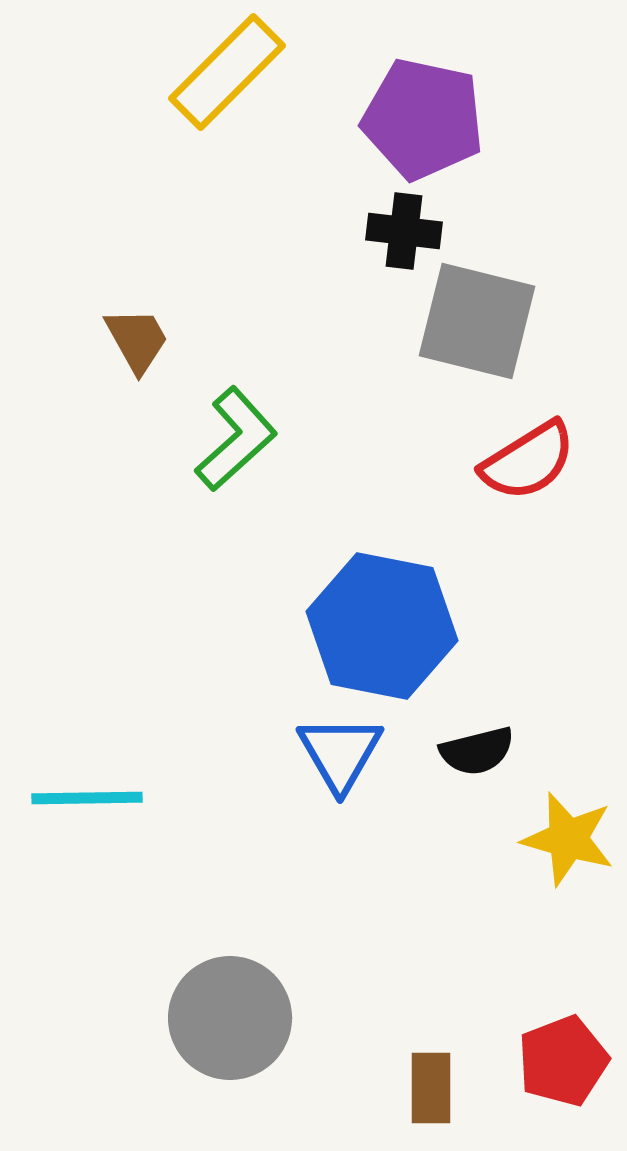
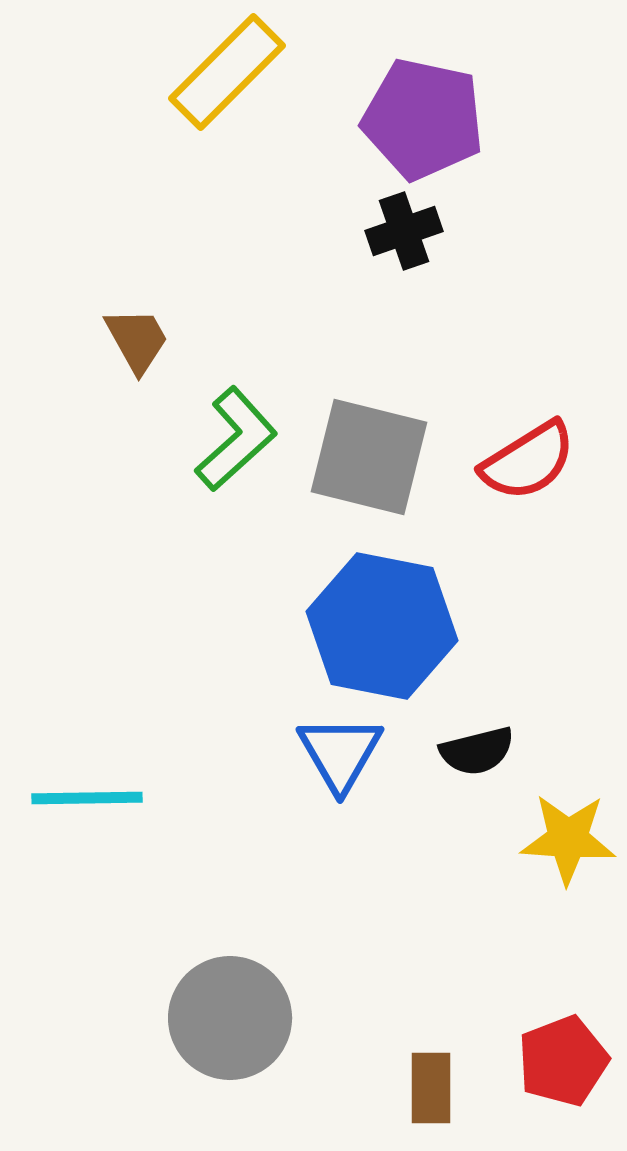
black cross: rotated 26 degrees counterclockwise
gray square: moved 108 px left, 136 px down
yellow star: rotated 12 degrees counterclockwise
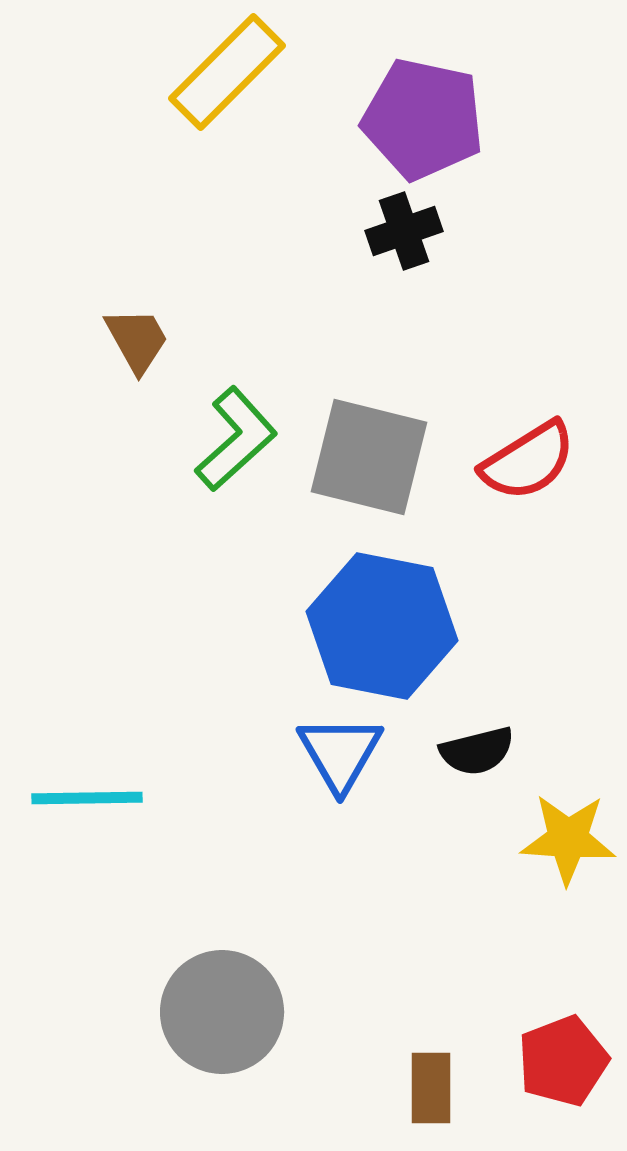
gray circle: moved 8 px left, 6 px up
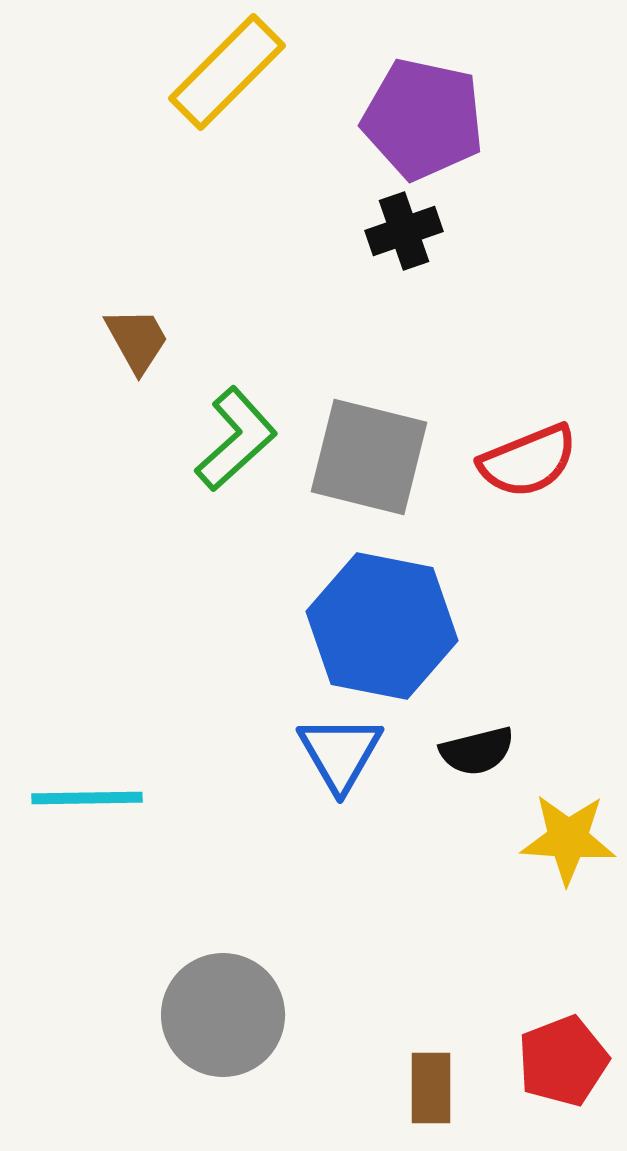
red semicircle: rotated 10 degrees clockwise
gray circle: moved 1 px right, 3 px down
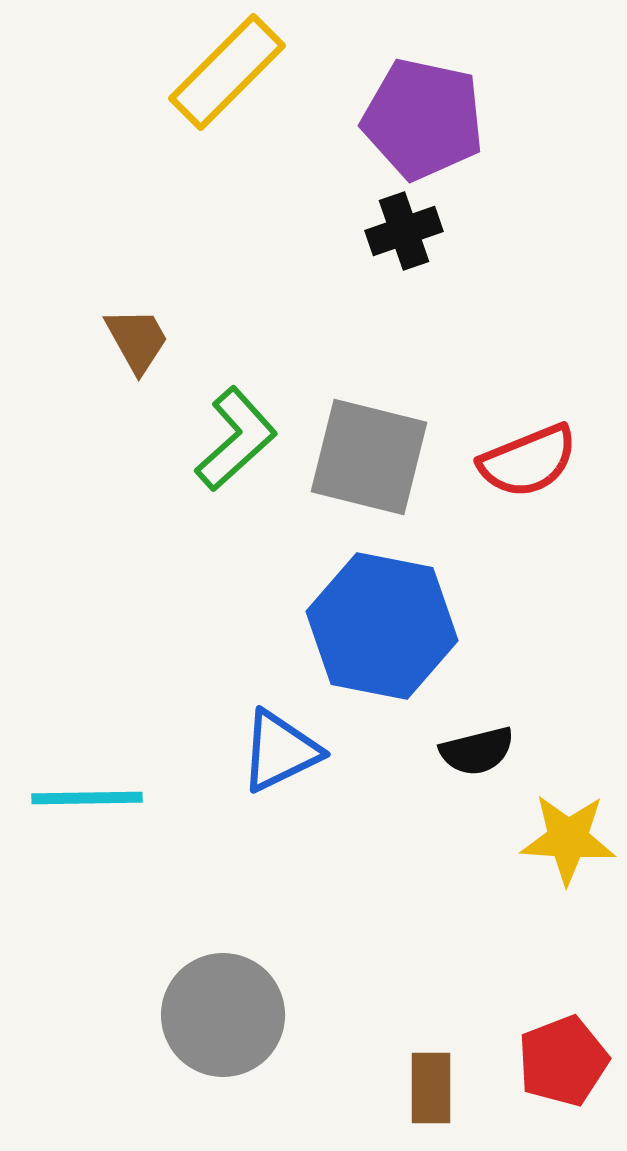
blue triangle: moved 60 px left, 2 px up; rotated 34 degrees clockwise
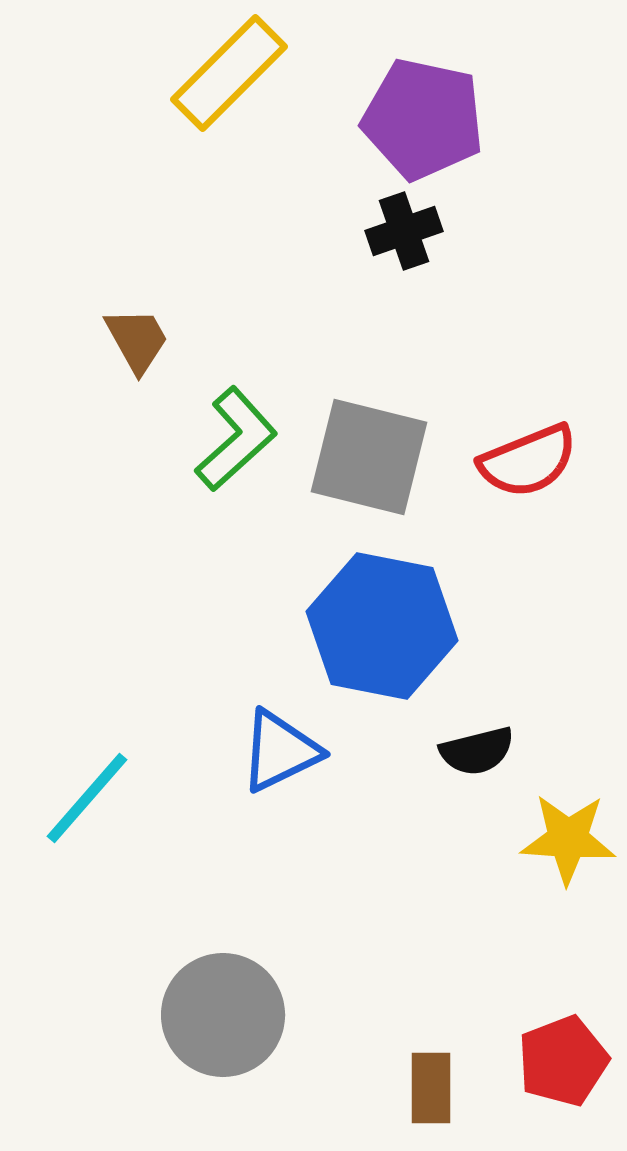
yellow rectangle: moved 2 px right, 1 px down
cyan line: rotated 48 degrees counterclockwise
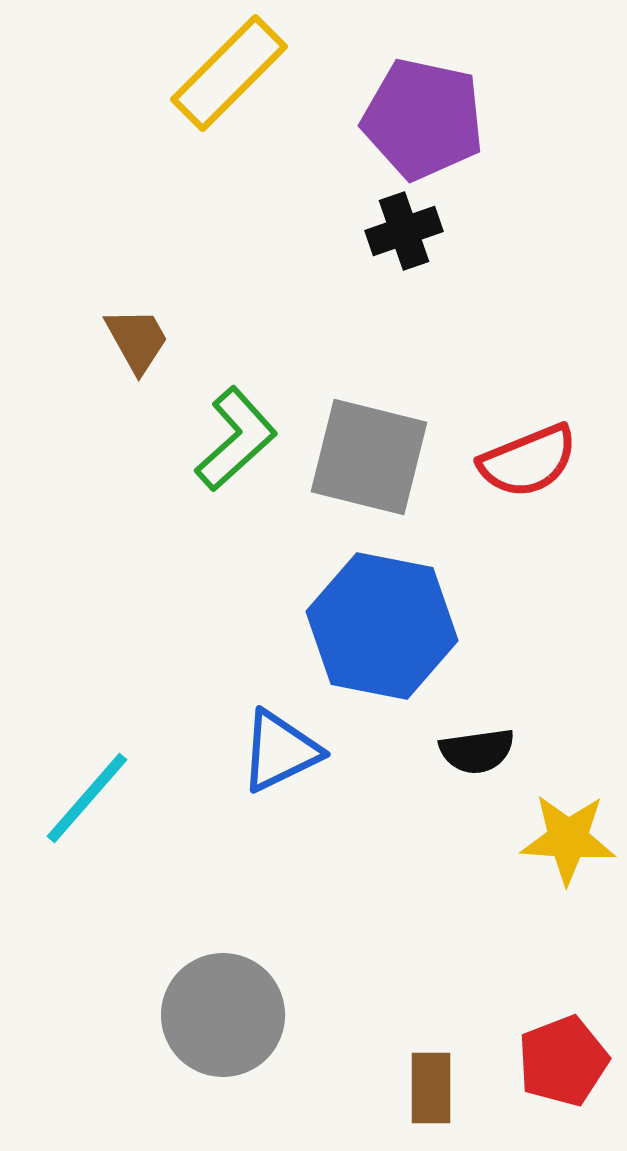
black semicircle: rotated 6 degrees clockwise
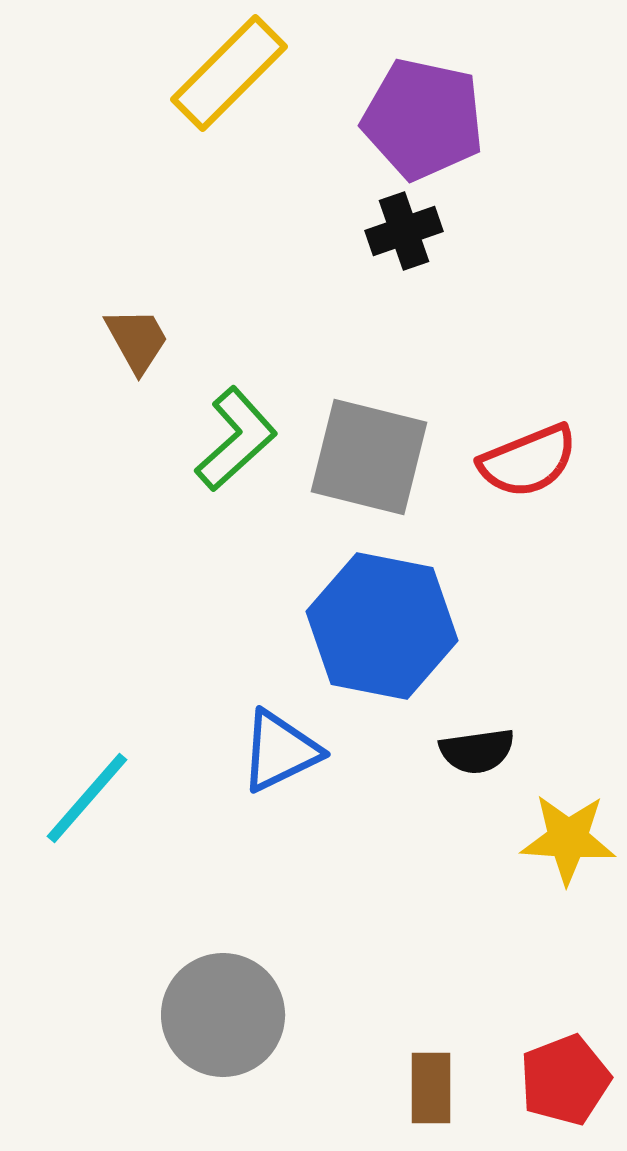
red pentagon: moved 2 px right, 19 px down
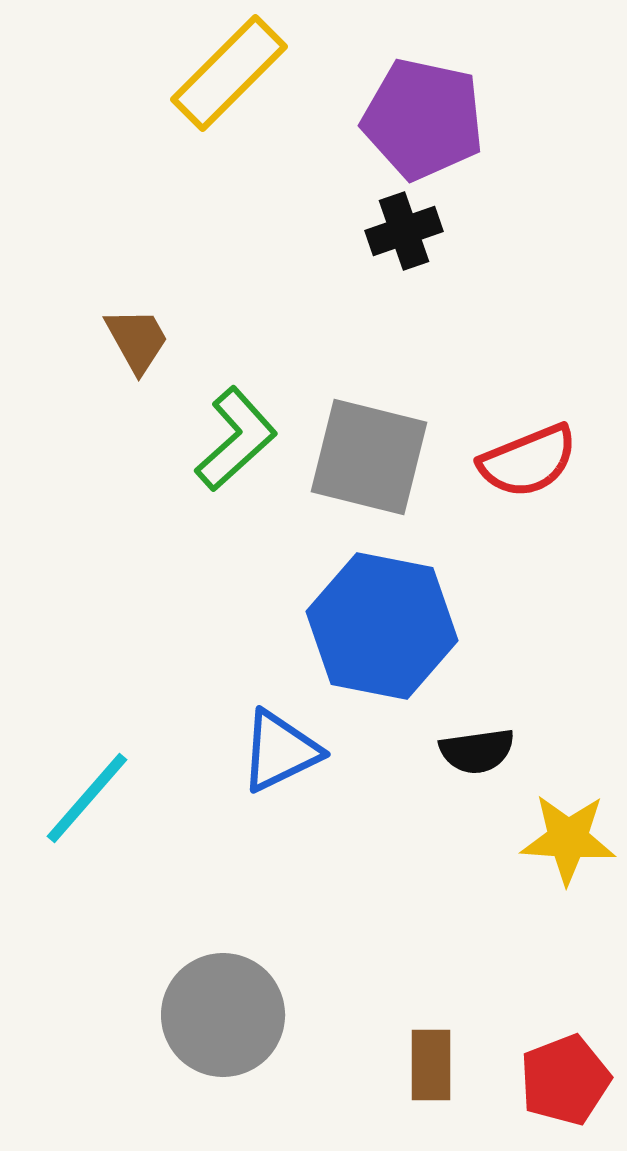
brown rectangle: moved 23 px up
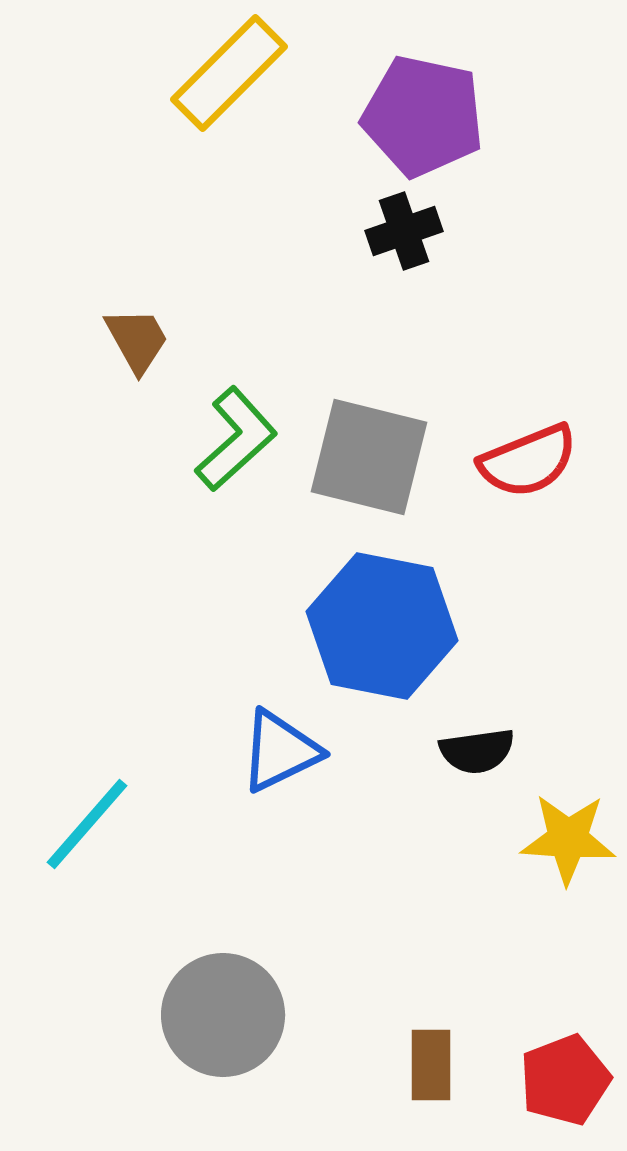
purple pentagon: moved 3 px up
cyan line: moved 26 px down
